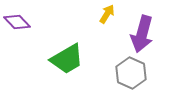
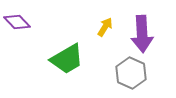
yellow arrow: moved 2 px left, 13 px down
purple arrow: rotated 18 degrees counterclockwise
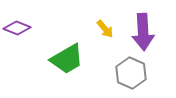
purple diamond: moved 6 px down; rotated 24 degrees counterclockwise
yellow arrow: moved 2 px down; rotated 108 degrees clockwise
purple arrow: moved 1 px right, 2 px up
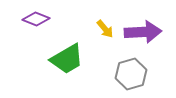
purple diamond: moved 19 px right, 9 px up
purple arrow: rotated 90 degrees counterclockwise
gray hexagon: moved 1 px down; rotated 20 degrees clockwise
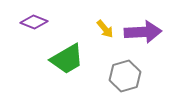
purple diamond: moved 2 px left, 3 px down
gray hexagon: moved 6 px left, 2 px down
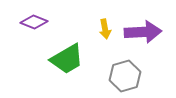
yellow arrow: rotated 30 degrees clockwise
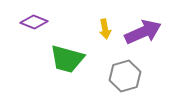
purple arrow: rotated 21 degrees counterclockwise
green trapezoid: rotated 45 degrees clockwise
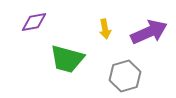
purple diamond: rotated 32 degrees counterclockwise
purple arrow: moved 6 px right
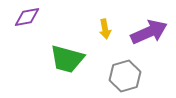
purple diamond: moved 7 px left, 5 px up
